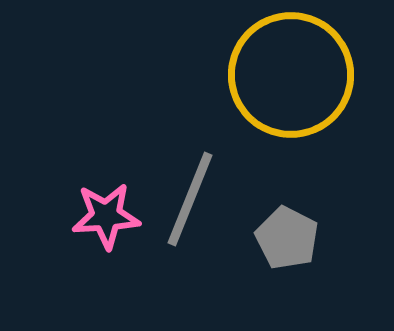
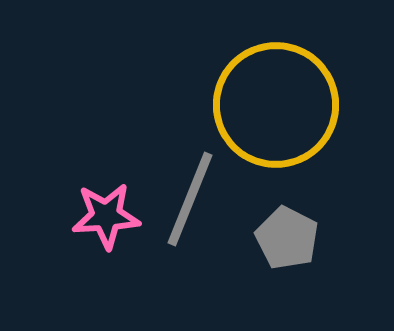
yellow circle: moved 15 px left, 30 px down
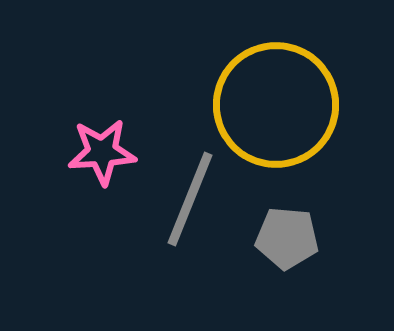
pink star: moved 4 px left, 64 px up
gray pentagon: rotated 22 degrees counterclockwise
